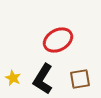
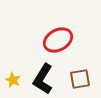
yellow star: moved 2 px down
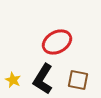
red ellipse: moved 1 px left, 2 px down
brown square: moved 2 px left, 1 px down; rotated 20 degrees clockwise
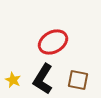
red ellipse: moved 4 px left
